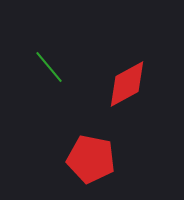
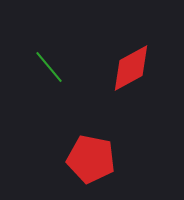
red diamond: moved 4 px right, 16 px up
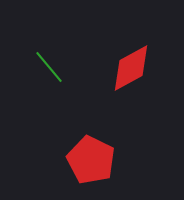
red pentagon: moved 1 px down; rotated 15 degrees clockwise
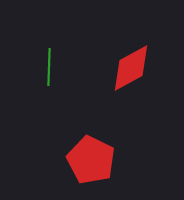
green line: rotated 42 degrees clockwise
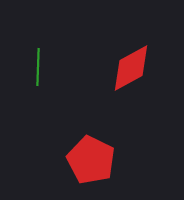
green line: moved 11 px left
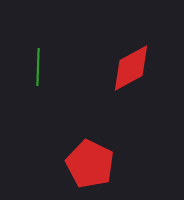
red pentagon: moved 1 px left, 4 px down
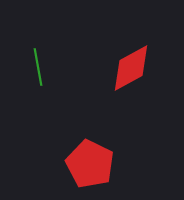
green line: rotated 12 degrees counterclockwise
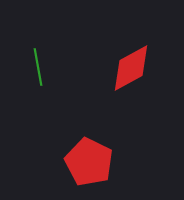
red pentagon: moved 1 px left, 2 px up
